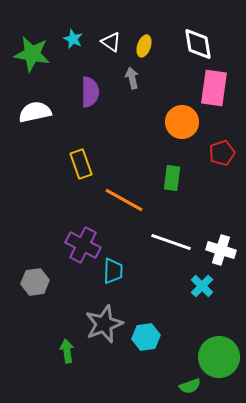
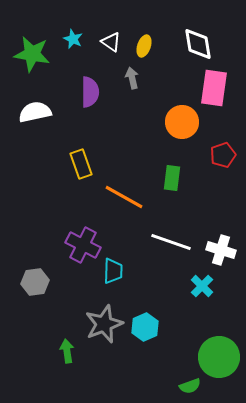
red pentagon: moved 1 px right, 2 px down
orange line: moved 3 px up
cyan hexagon: moved 1 px left, 10 px up; rotated 16 degrees counterclockwise
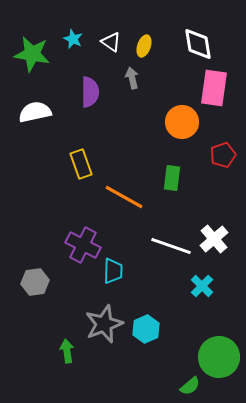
white line: moved 4 px down
white cross: moved 7 px left, 11 px up; rotated 32 degrees clockwise
cyan hexagon: moved 1 px right, 2 px down
green semicircle: rotated 20 degrees counterclockwise
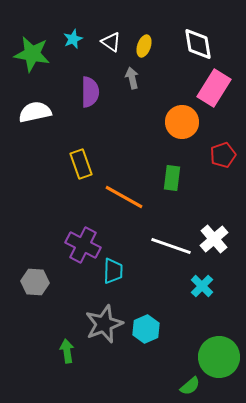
cyan star: rotated 24 degrees clockwise
pink rectangle: rotated 24 degrees clockwise
gray hexagon: rotated 12 degrees clockwise
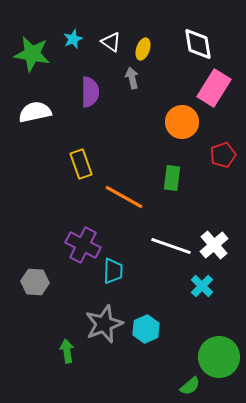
yellow ellipse: moved 1 px left, 3 px down
white cross: moved 6 px down
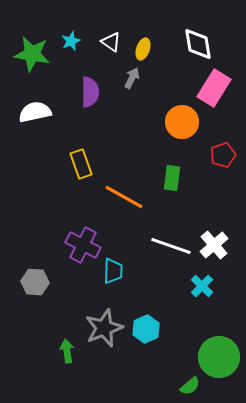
cyan star: moved 2 px left, 2 px down
gray arrow: rotated 40 degrees clockwise
gray star: moved 4 px down
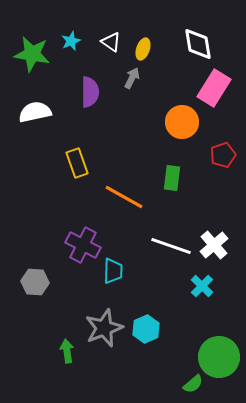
yellow rectangle: moved 4 px left, 1 px up
green semicircle: moved 3 px right, 2 px up
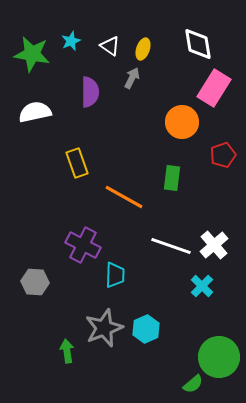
white triangle: moved 1 px left, 4 px down
cyan trapezoid: moved 2 px right, 4 px down
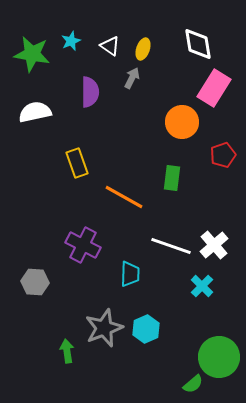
cyan trapezoid: moved 15 px right, 1 px up
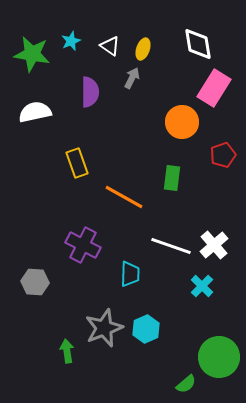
green semicircle: moved 7 px left
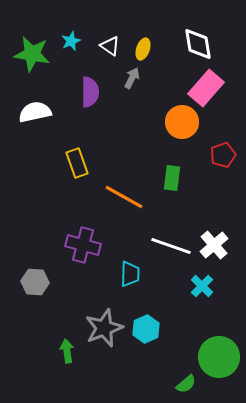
pink rectangle: moved 8 px left; rotated 9 degrees clockwise
purple cross: rotated 12 degrees counterclockwise
